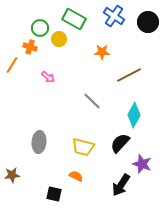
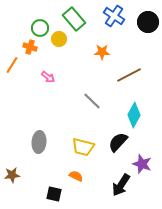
green rectangle: rotated 20 degrees clockwise
black semicircle: moved 2 px left, 1 px up
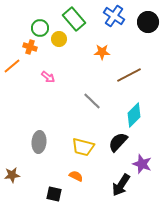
orange line: moved 1 px down; rotated 18 degrees clockwise
cyan diamond: rotated 15 degrees clockwise
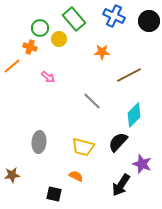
blue cross: rotated 10 degrees counterclockwise
black circle: moved 1 px right, 1 px up
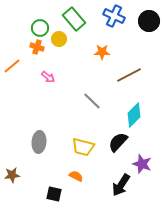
orange cross: moved 7 px right
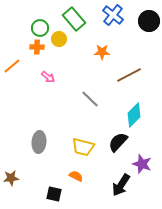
blue cross: moved 1 px left, 1 px up; rotated 15 degrees clockwise
orange cross: rotated 16 degrees counterclockwise
gray line: moved 2 px left, 2 px up
brown star: moved 1 px left, 3 px down
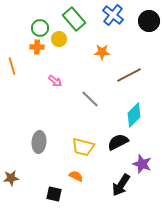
orange line: rotated 66 degrees counterclockwise
pink arrow: moved 7 px right, 4 px down
black semicircle: rotated 20 degrees clockwise
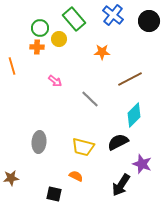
brown line: moved 1 px right, 4 px down
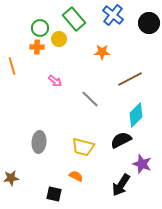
black circle: moved 2 px down
cyan diamond: moved 2 px right
black semicircle: moved 3 px right, 2 px up
